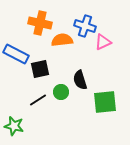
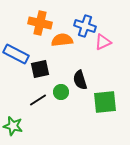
green star: moved 1 px left
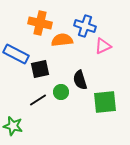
pink triangle: moved 4 px down
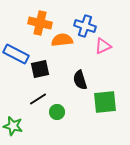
green circle: moved 4 px left, 20 px down
black line: moved 1 px up
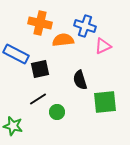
orange semicircle: moved 1 px right
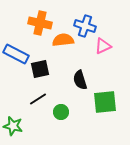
green circle: moved 4 px right
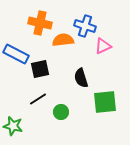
black semicircle: moved 1 px right, 2 px up
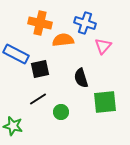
blue cross: moved 3 px up
pink triangle: rotated 24 degrees counterclockwise
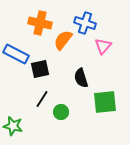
orange semicircle: rotated 45 degrees counterclockwise
black line: moved 4 px right; rotated 24 degrees counterclockwise
